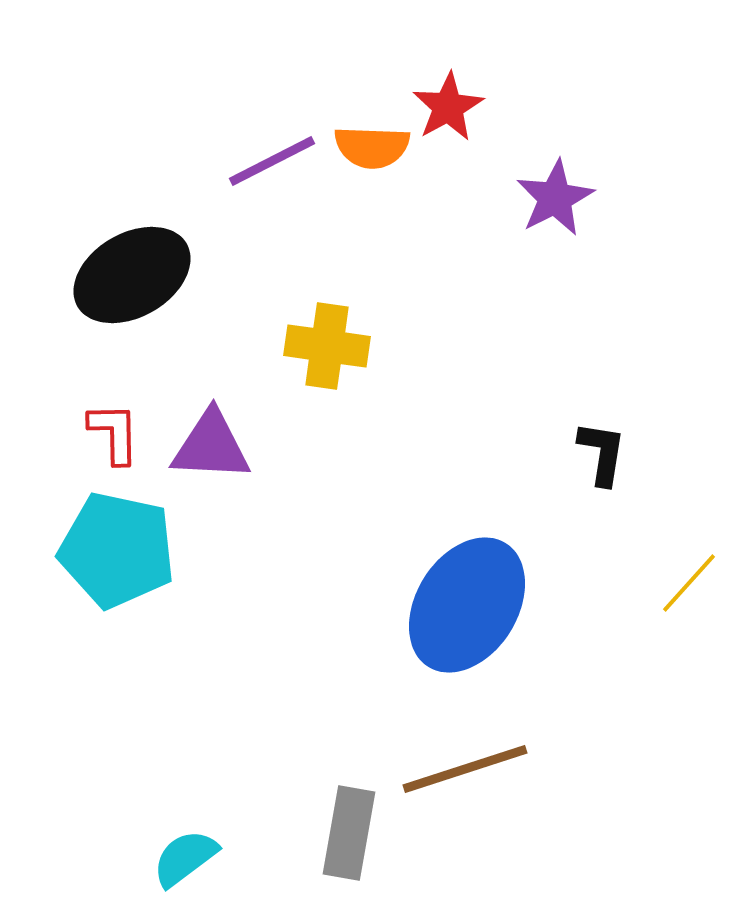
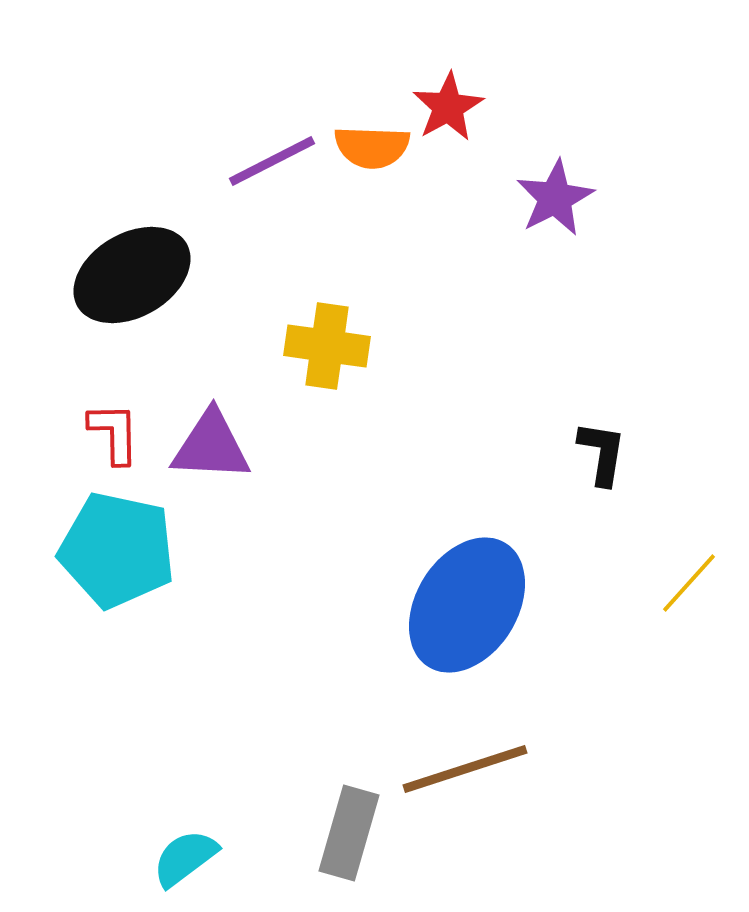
gray rectangle: rotated 6 degrees clockwise
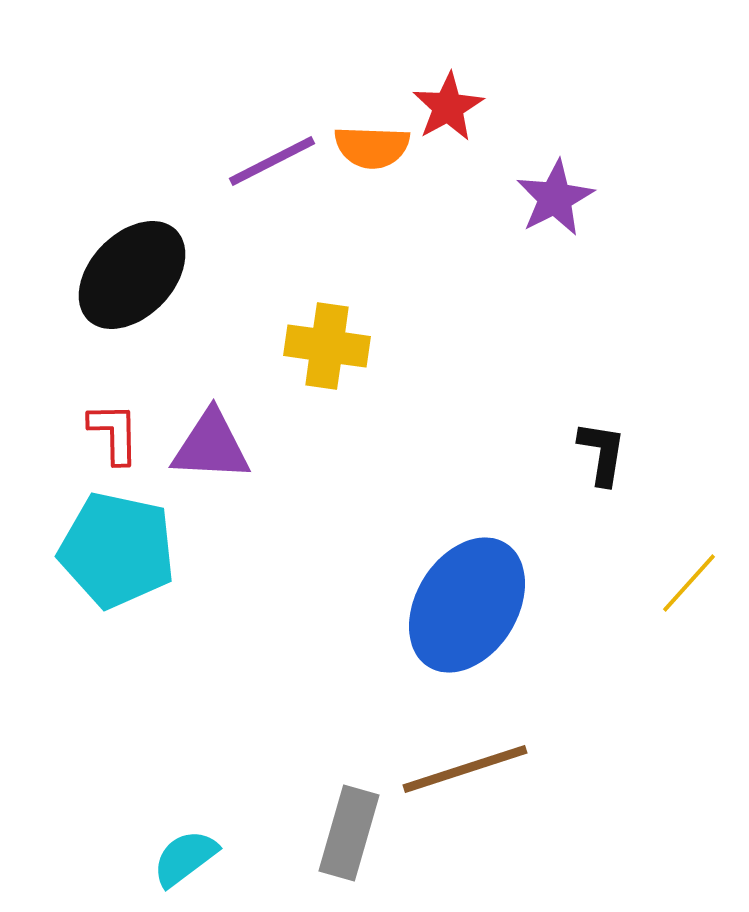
black ellipse: rotated 16 degrees counterclockwise
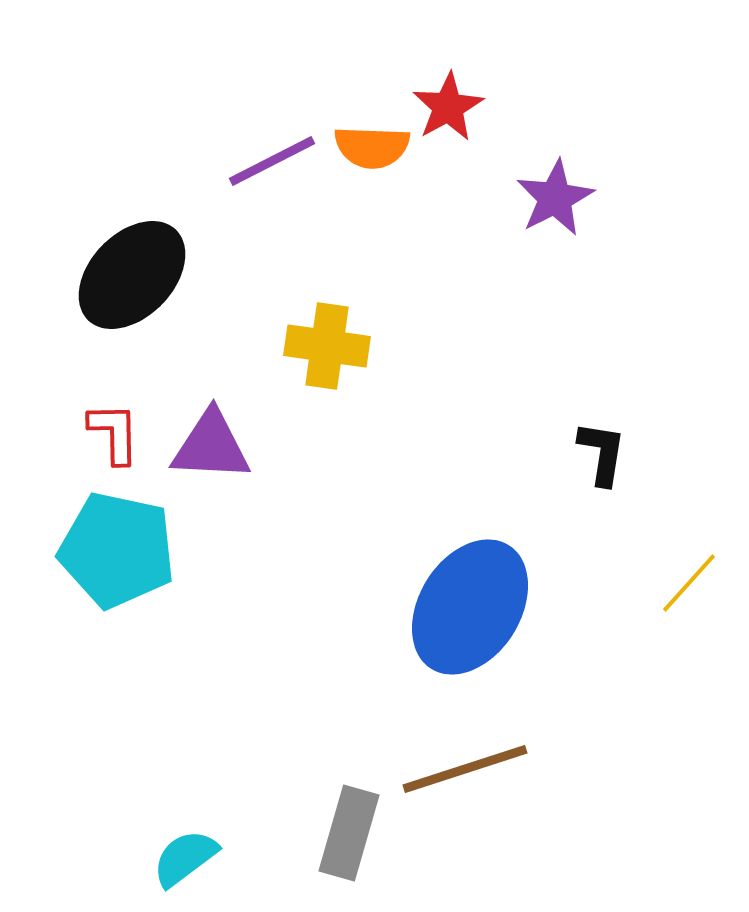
blue ellipse: moved 3 px right, 2 px down
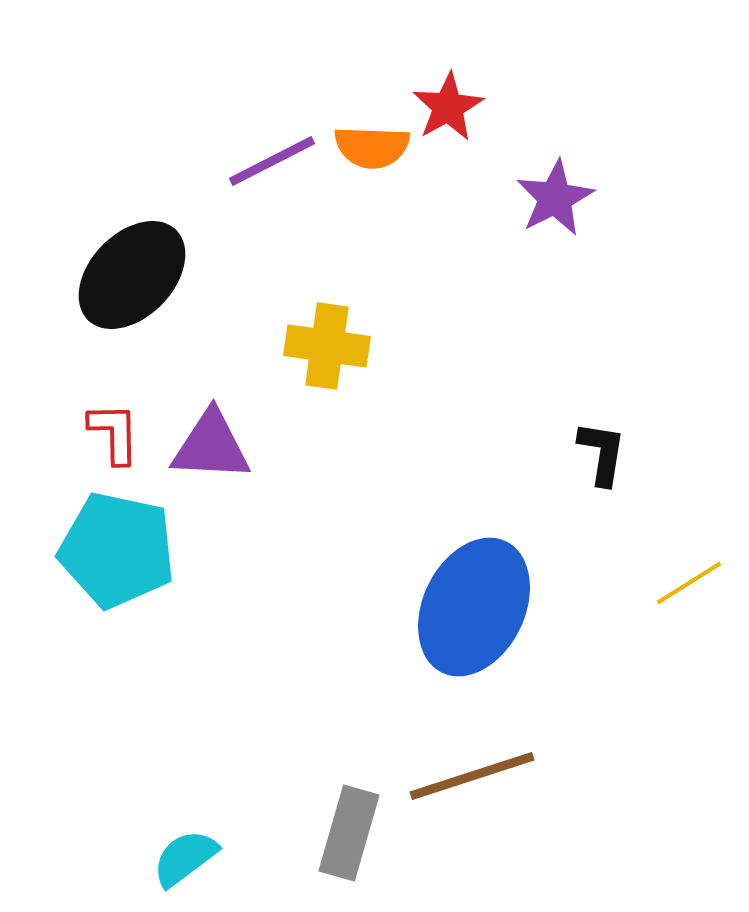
yellow line: rotated 16 degrees clockwise
blue ellipse: moved 4 px right; rotated 6 degrees counterclockwise
brown line: moved 7 px right, 7 px down
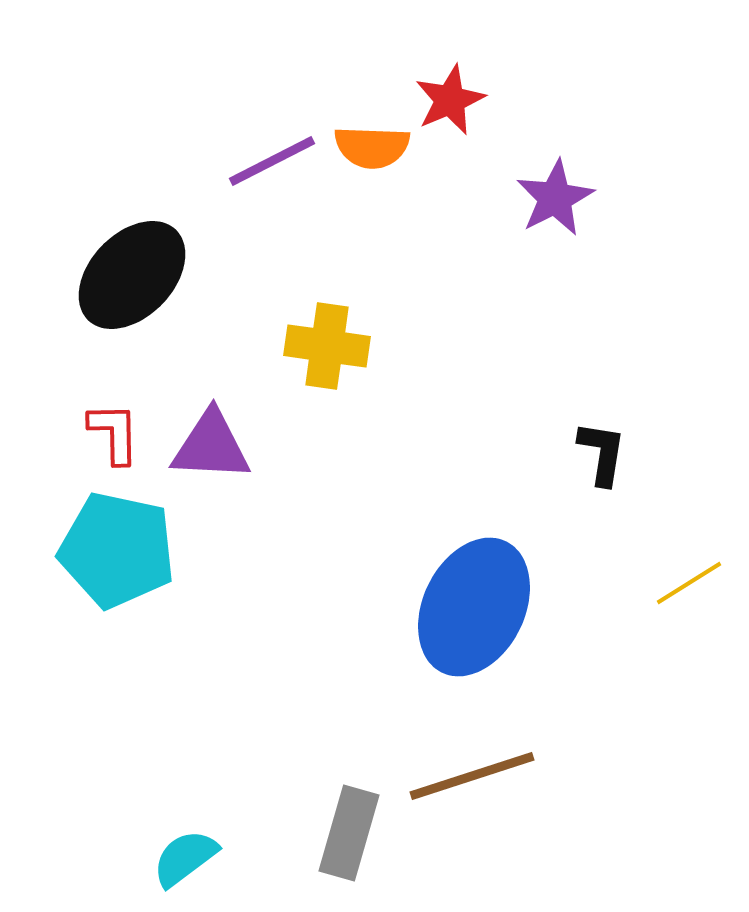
red star: moved 2 px right, 7 px up; rotated 6 degrees clockwise
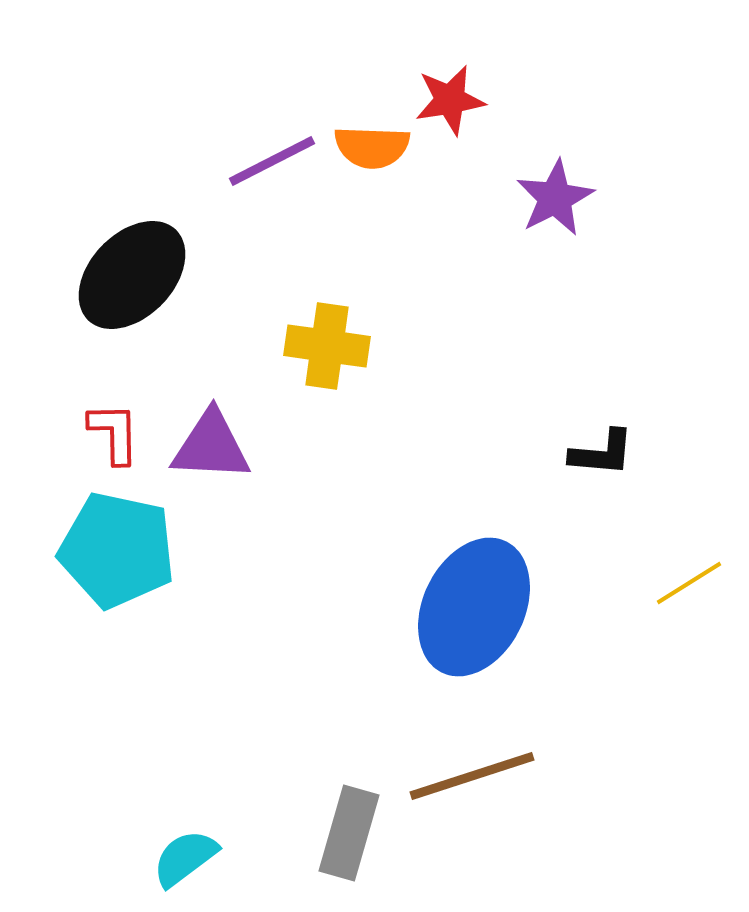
red star: rotated 14 degrees clockwise
black L-shape: rotated 86 degrees clockwise
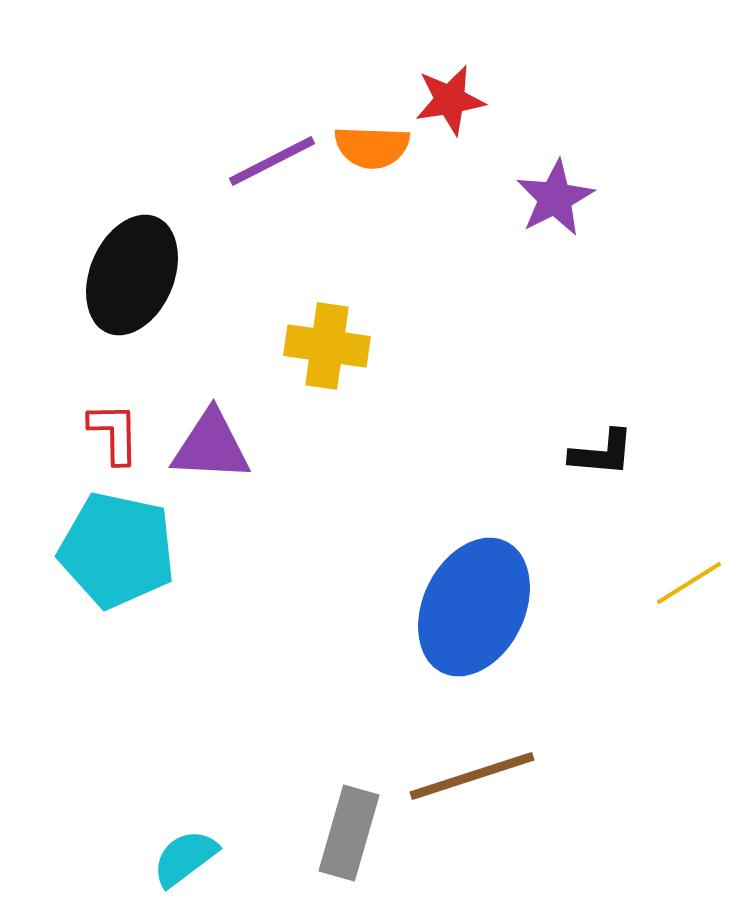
black ellipse: rotated 21 degrees counterclockwise
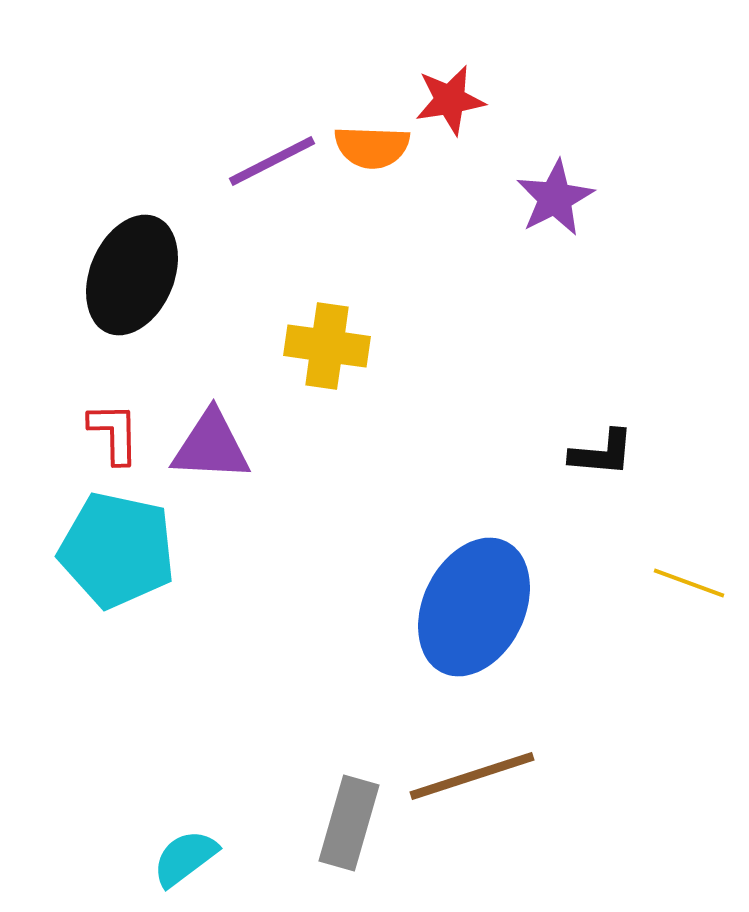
yellow line: rotated 52 degrees clockwise
gray rectangle: moved 10 px up
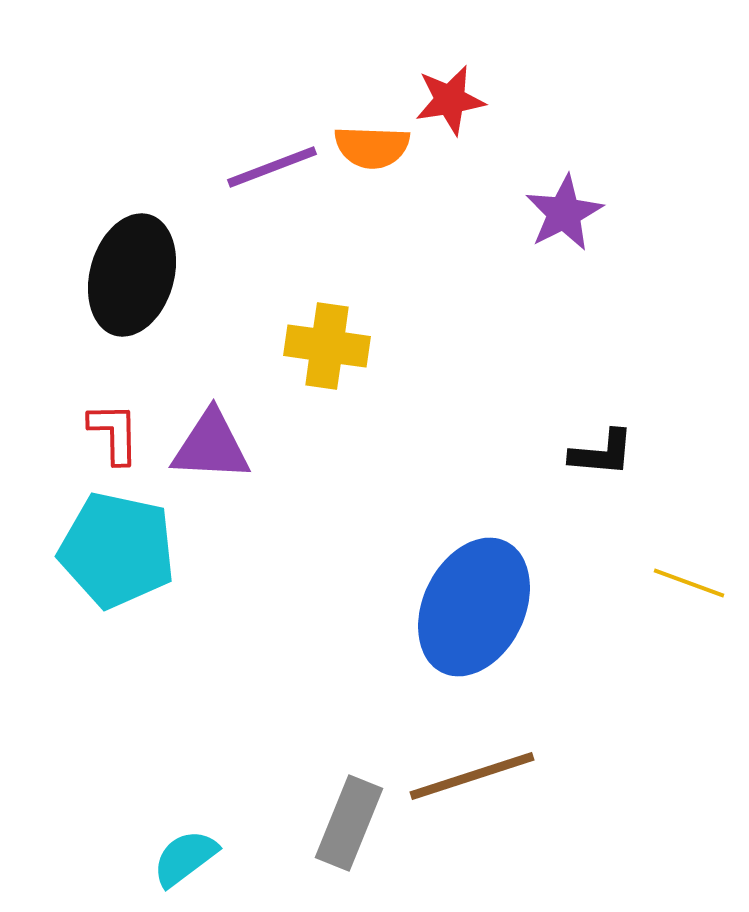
purple line: moved 6 px down; rotated 6 degrees clockwise
purple star: moved 9 px right, 15 px down
black ellipse: rotated 7 degrees counterclockwise
gray rectangle: rotated 6 degrees clockwise
